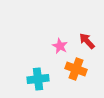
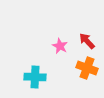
orange cross: moved 11 px right, 1 px up
cyan cross: moved 3 px left, 2 px up; rotated 10 degrees clockwise
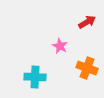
red arrow: moved 19 px up; rotated 102 degrees clockwise
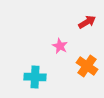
orange cross: moved 2 px up; rotated 15 degrees clockwise
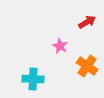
cyan cross: moved 2 px left, 2 px down
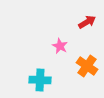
cyan cross: moved 7 px right, 1 px down
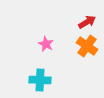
pink star: moved 14 px left, 2 px up
orange cross: moved 20 px up
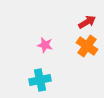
pink star: moved 1 px left, 1 px down; rotated 14 degrees counterclockwise
cyan cross: rotated 15 degrees counterclockwise
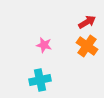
pink star: moved 1 px left
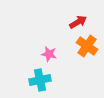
red arrow: moved 9 px left
pink star: moved 5 px right, 9 px down
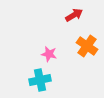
red arrow: moved 4 px left, 7 px up
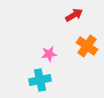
pink star: rotated 21 degrees counterclockwise
